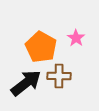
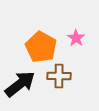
black arrow: moved 6 px left, 1 px down
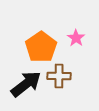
orange pentagon: rotated 8 degrees clockwise
black arrow: moved 6 px right
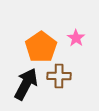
black arrow: rotated 24 degrees counterclockwise
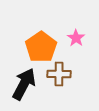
brown cross: moved 2 px up
black arrow: moved 2 px left
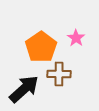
black arrow: moved 5 px down; rotated 20 degrees clockwise
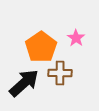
brown cross: moved 1 px right, 1 px up
black arrow: moved 6 px up
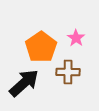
brown cross: moved 8 px right, 1 px up
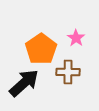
orange pentagon: moved 2 px down
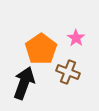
brown cross: rotated 20 degrees clockwise
black arrow: rotated 28 degrees counterclockwise
